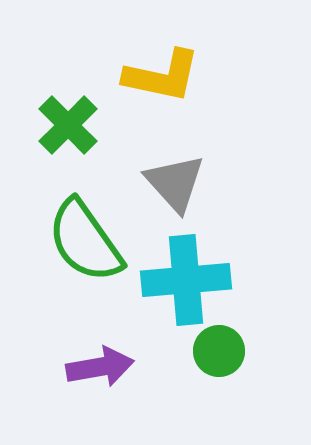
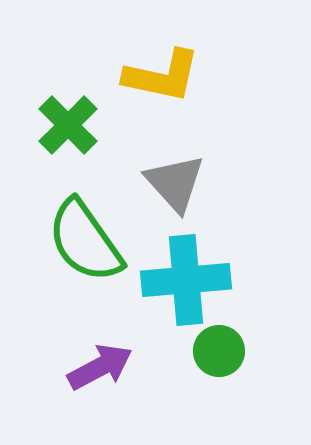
purple arrow: rotated 18 degrees counterclockwise
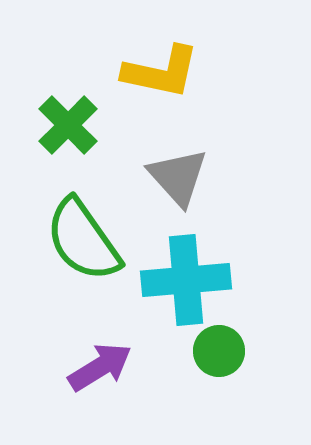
yellow L-shape: moved 1 px left, 4 px up
gray triangle: moved 3 px right, 6 px up
green semicircle: moved 2 px left, 1 px up
purple arrow: rotated 4 degrees counterclockwise
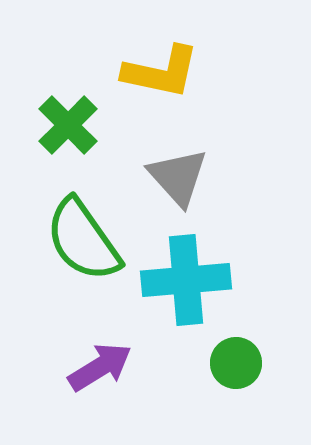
green circle: moved 17 px right, 12 px down
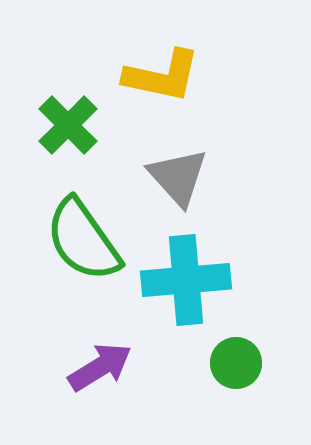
yellow L-shape: moved 1 px right, 4 px down
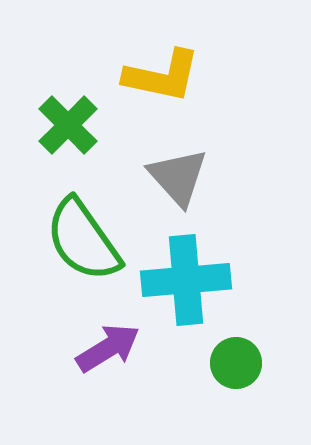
purple arrow: moved 8 px right, 19 px up
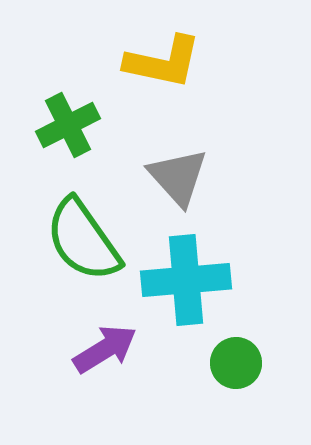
yellow L-shape: moved 1 px right, 14 px up
green cross: rotated 18 degrees clockwise
purple arrow: moved 3 px left, 1 px down
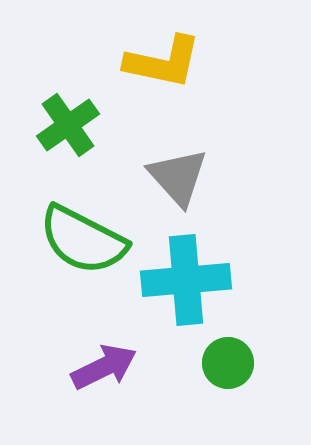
green cross: rotated 8 degrees counterclockwise
green semicircle: rotated 28 degrees counterclockwise
purple arrow: moved 1 px left, 18 px down; rotated 6 degrees clockwise
green circle: moved 8 px left
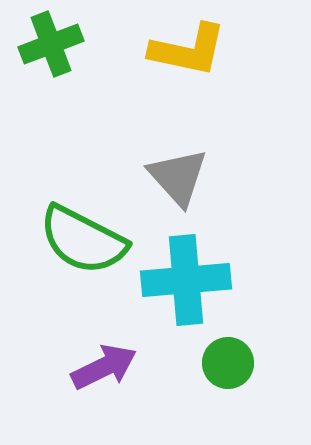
yellow L-shape: moved 25 px right, 12 px up
green cross: moved 17 px left, 81 px up; rotated 14 degrees clockwise
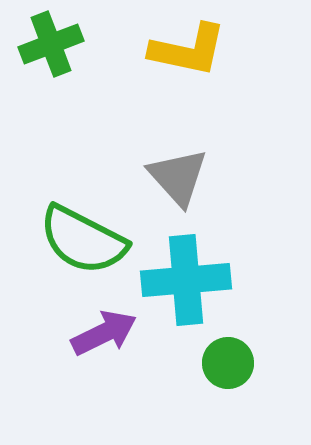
purple arrow: moved 34 px up
